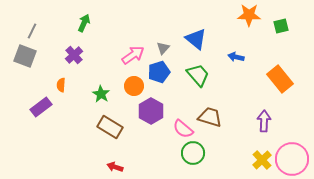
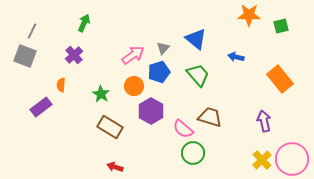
purple arrow: rotated 15 degrees counterclockwise
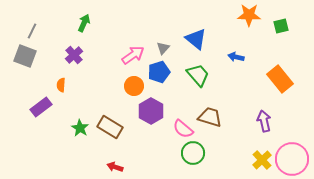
green star: moved 21 px left, 34 px down
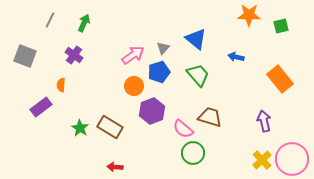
gray line: moved 18 px right, 11 px up
purple cross: rotated 12 degrees counterclockwise
purple hexagon: moved 1 px right; rotated 10 degrees clockwise
red arrow: rotated 14 degrees counterclockwise
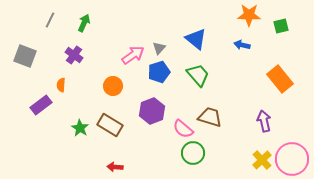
gray triangle: moved 4 px left
blue arrow: moved 6 px right, 12 px up
orange circle: moved 21 px left
purple rectangle: moved 2 px up
brown rectangle: moved 2 px up
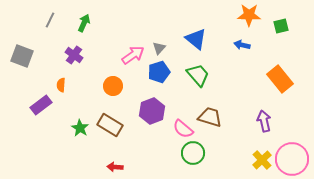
gray square: moved 3 px left
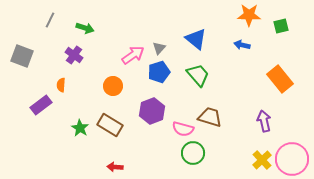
green arrow: moved 1 px right, 5 px down; rotated 84 degrees clockwise
pink semicircle: rotated 25 degrees counterclockwise
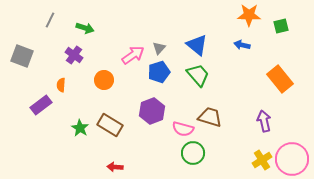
blue triangle: moved 1 px right, 6 px down
orange circle: moved 9 px left, 6 px up
yellow cross: rotated 12 degrees clockwise
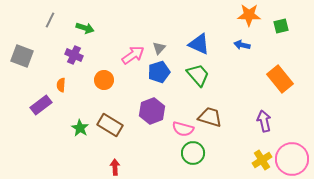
blue triangle: moved 2 px right, 1 px up; rotated 15 degrees counterclockwise
purple cross: rotated 12 degrees counterclockwise
red arrow: rotated 84 degrees clockwise
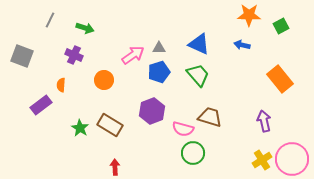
green square: rotated 14 degrees counterclockwise
gray triangle: rotated 48 degrees clockwise
